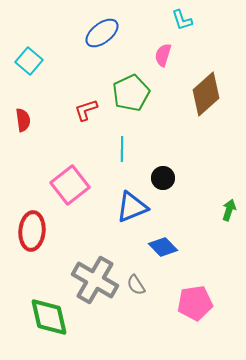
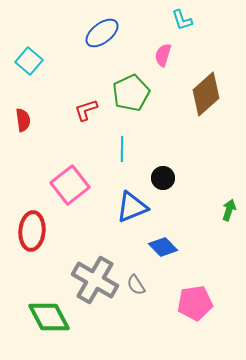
green diamond: rotated 15 degrees counterclockwise
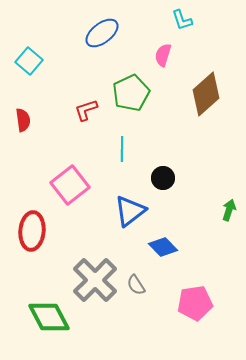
blue triangle: moved 2 px left, 4 px down; rotated 16 degrees counterclockwise
gray cross: rotated 15 degrees clockwise
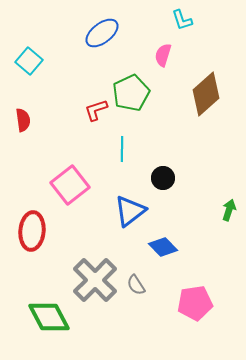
red L-shape: moved 10 px right
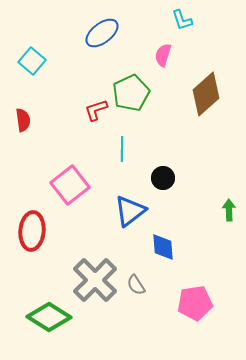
cyan square: moved 3 px right
green arrow: rotated 20 degrees counterclockwise
blue diamond: rotated 40 degrees clockwise
green diamond: rotated 30 degrees counterclockwise
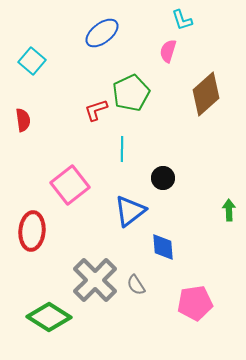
pink semicircle: moved 5 px right, 4 px up
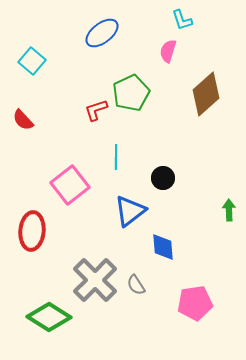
red semicircle: rotated 145 degrees clockwise
cyan line: moved 6 px left, 8 px down
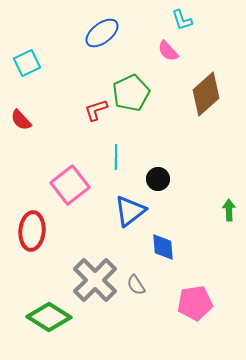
pink semicircle: rotated 60 degrees counterclockwise
cyan square: moved 5 px left, 2 px down; rotated 24 degrees clockwise
red semicircle: moved 2 px left
black circle: moved 5 px left, 1 px down
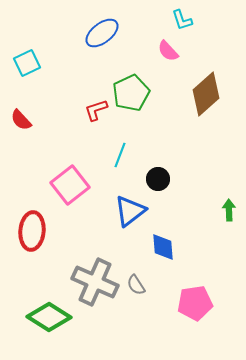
cyan line: moved 4 px right, 2 px up; rotated 20 degrees clockwise
gray cross: moved 2 px down; rotated 21 degrees counterclockwise
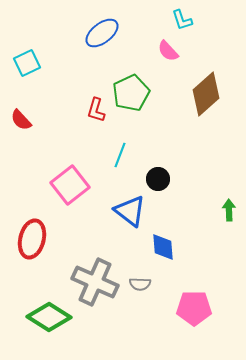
red L-shape: rotated 55 degrees counterclockwise
blue triangle: rotated 44 degrees counterclockwise
red ellipse: moved 8 px down; rotated 9 degrees clockwise
gray semicircle: moved 4 px right, 1 px up; rotated 55 degrees counterclockwise
pink pentagon: moved 1 px left, 5 px down; rotated 8 degrees clockwise
